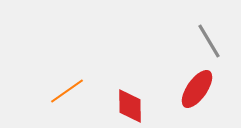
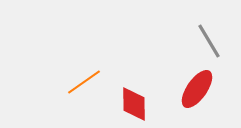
orange line: moved 17 px right, 9 px up
red diamond: moved 4 px right, 2 px up
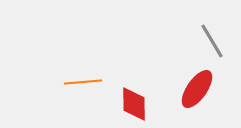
gray line: moved 3 px right
orange line: moved 1 px left; rotated 30 degrees clockwise
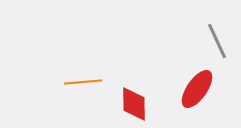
gray line: moved 5 px right; rotated 6 degrees clockwise
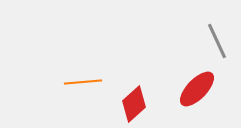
red ellipse: rotated 9 degrees clockwise
red diamond: rotated 48 degrees clockwise
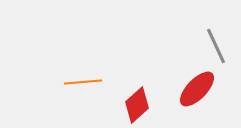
gray line: moved 1 px left, 5 px down
red diamond: moved 3 px right, 1 px down
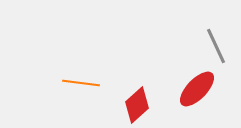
orange line: moved 2 px left, 1 px down; rotated 12 degrees clockwise
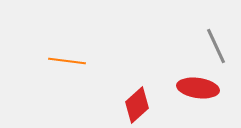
orange line: moved 14 px left, 22 px up
red ellipse: moved 1 px right, 1 px up; rotated 54 degrees clockwise
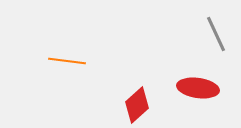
gray line: moved 12 px up
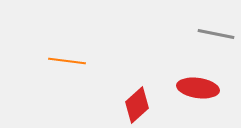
gray line: rotated 54 degrees counterclockwise
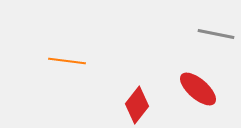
red ellipse: moved 1 px down; rotated 33 degrees clockwise
red diamond: rotated 9 degrees counterclockwise
